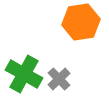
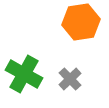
gray cross: moved 11 px right
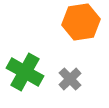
green cross: moved 1 px right, 2 px up
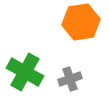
gray cross: rotated 25 degrees clockwise
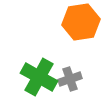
green cross: moved 14 px right, 5 px down
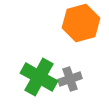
orange hexagon: moved 1 px down; rotated 6 degrees counterclockwise
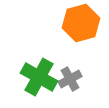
gray cross: rotated 10 degrees counterclockwise
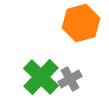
green cross: moved 2 px right; rotated 15 degrees clockwise
